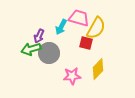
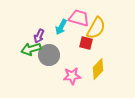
gray circle: moved 2 px down
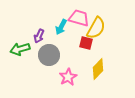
green arrow: moved 11 px left
pink star: moved 4 px left, 1 px down; rotated 24 degrees counterclockwise
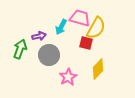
pink trapezoid: moved 1 px right
purple arrow: rotated 128 degrees counterclockwise
green arrow: rotated 126 degrees clockwise
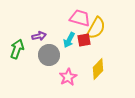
cyan arrow: moved 8 px right, 13 px down
red square: moved 2 px left, 3 px up; rotated 24 degrees counterclockwise
green arrow: moved 3 px left
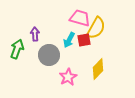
purple arrow: moved 4 px left, 2 px up; rotated 80 degrees counterclockwise
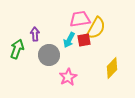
pink trapezoid: moved 1 px down; rotated 25 degrees counterclockwise
yellow diamond: moved 14 px right, 1 px up
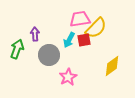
yellow semicircle: rotated 15 degrees clockwise
yellow diamond: moved 2 px up; rotated 10 degrees clockwise
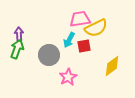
yellow semicircle: rotated 20 degrees clockwise
purple arrow: moved 16 px left
red square: moved 6 px down
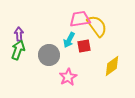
yellow semicircle: moved 1 px right, 2 px up; rotated 100 degrees counterclockwise
green arrow: moved 1 px right, 1 px down
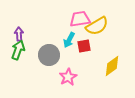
yellow semicircle: rotated 95 degrees clockwise
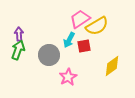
pink trapezoid: rotated 25 degrees counterclockwise
